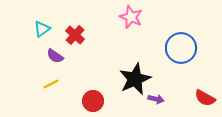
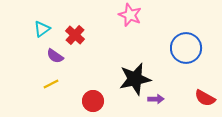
pink star: moved 1 px left, 2 px up
blue circle: moved 5 px right
black star: rotated 12 degrees clockwise
purple arrow: rotated 14 degrees counterclockwise
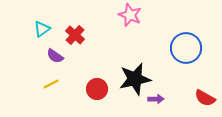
red circle: moved 4 px right, 12 px up
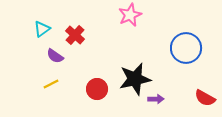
pink star: rotated 25 degrees clockwise
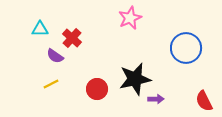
pink star: moved 3 px down
cyan triangle: moved 2 px left; rotated 36 degrees clockwise
red cross: moved 3 px left, 3 px down
red semicircle: moved 1 px left, 3 px down; rotated 35 degrees clockwise
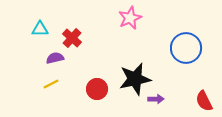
purple semicircle: moved 2 px down; rotated 132 degrees clockwise
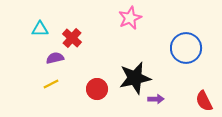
black star: moved 1 px up
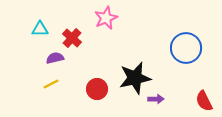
pink star: moved 24 px left
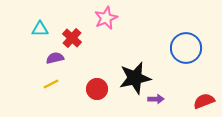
red semicircle: rotated 95 degrees clockwise
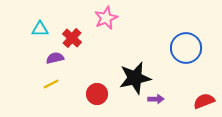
red circle: moved 5 px down
